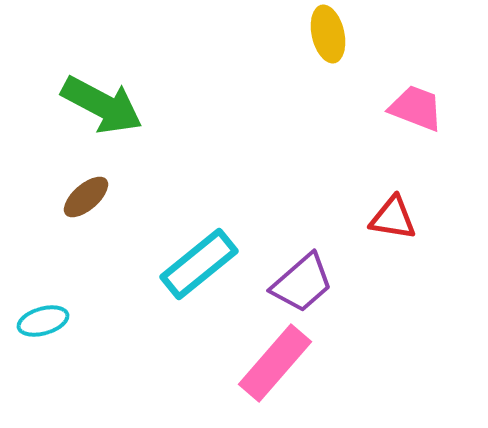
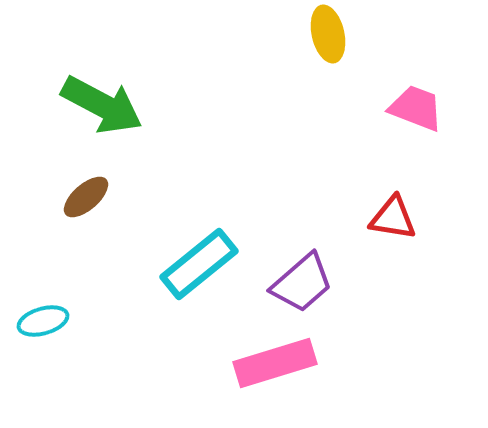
pink rectangle: rotated 32 degrees clockwise
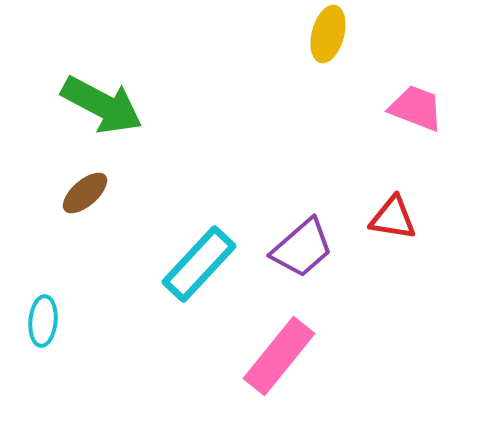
yellow ellipse: rotated 28 degrees clockwise
brown ellipse: moved 1 px left, 4 px up
cyan rectangle: rotated 8 degrees counterclockwise
purple trapezoid: moved 35 px up
cyan ellipse: rotated 69 degrees counterclockwise
pink rectangle: moved 4 px right, 7 px up; rotated 34 degrees counterclockwise
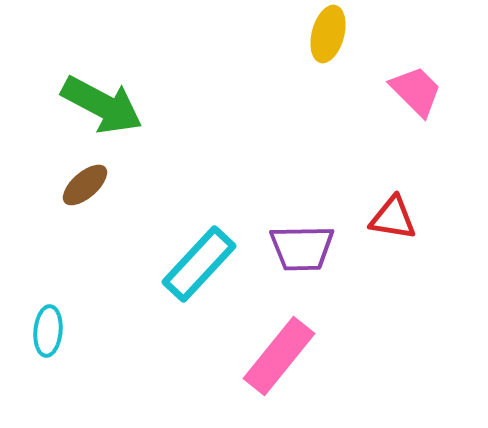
pink trapezoid: moved 17 px up; rotated 24 degrees clockwise
brown ellipse: moved 8 px up
purple trapezoid: rotated 40 degrees clockwise
cyan ellipse: moved 5 px right, 10 px down
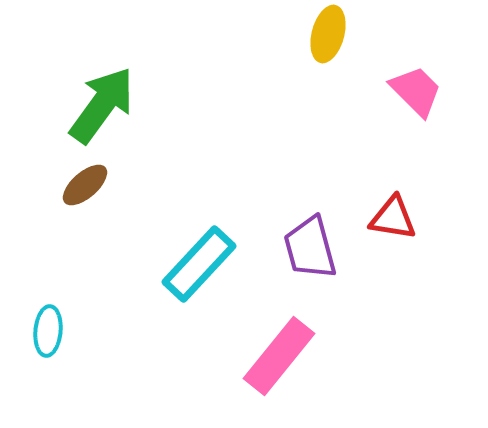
green arrow: rotated 82 degrees counterclockwise
purple trapezoid: moved 8 px right; rotated 76 degrees clockwise
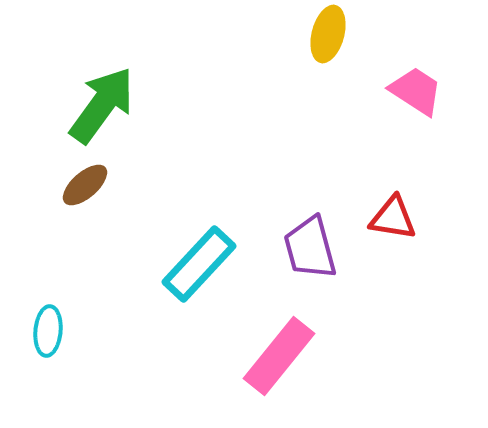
pink trapezoid: rotated 12 degrees counterclockwise
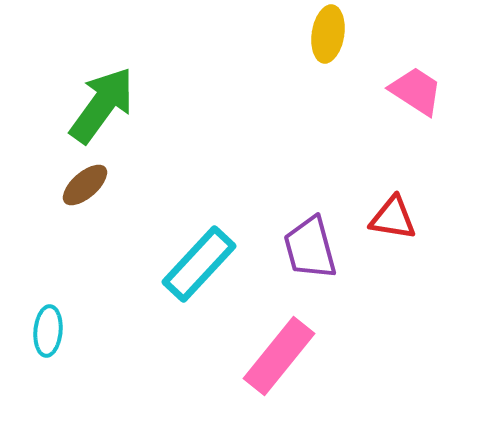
yellow ellipse: rotated 6 degrees counterclockwise
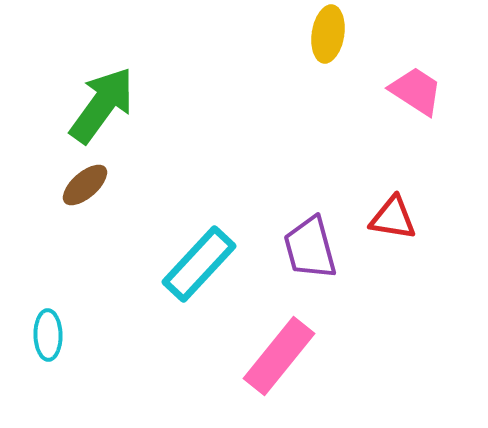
cyan ellipse: moved 4 px down; rotated 6 degrees counterclockwise
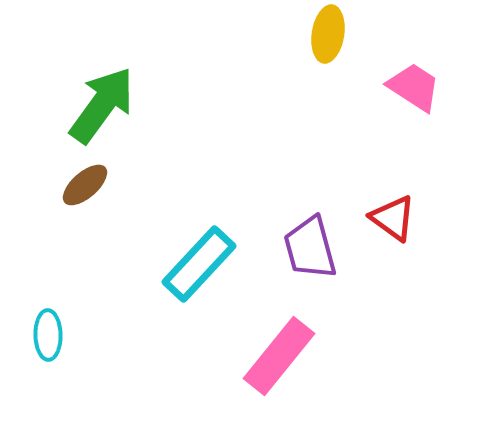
pink trapezoid: moved 2 px left, 4 px up
red triangle: rotated 27 degrees clockwise
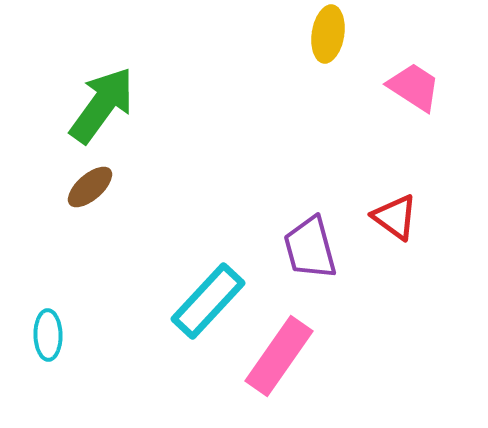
brown ellipse: moved 5 px right, 2 px down
red triangle: moved 2 px right, 1 px up
cyan rectangle: moved 9 px right, 37 px down
pink rectangle: rotated 4 degrees counterclockwise
